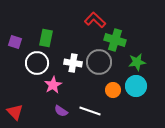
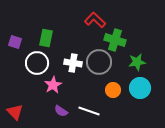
cyan circle: moved 4 px right, 2 px down
white line: moved 1 px left
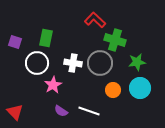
gray circle: moved 1 px right, 1 px down
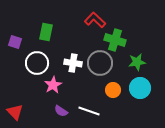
green rectangle: moved 6 px up
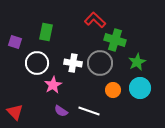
green star: rotated 18 degrees counterclockwise
